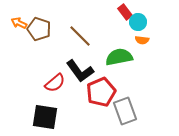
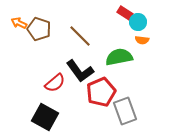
red rectangle: moved 1 px down; rotated 21 degrees counterclockwise
black square: rotated 20 degrees clockwise
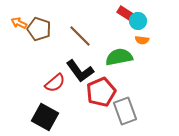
cyan circle: moved 1 px up
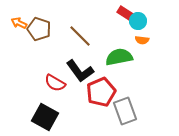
red semicircle: rotated 70 degrees clockwise
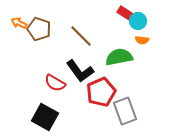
brown line: moved 1 px right
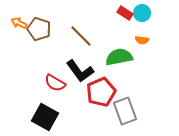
cyan circle: moved 4 px right, 8 px up
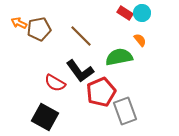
brown pentagon: rotated 30 degrees counterclockwise
orange semicircle: moved 2 px left; rotated 136 degrees counterclockwise
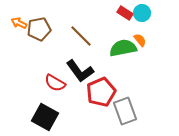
green semicircle: moved 4 px right, 9 px up
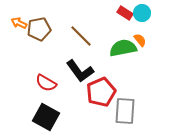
red semicircle: moved 9 px left
gray rectangle: rotated 24 degrees clockwise
black square: moved 1 px right
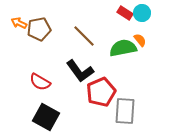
brown line: moved 3 px right
red semicircle: moved 6 px left, 1 px up
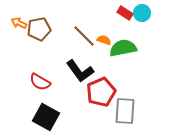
orange semicircle: moved 36 px left; rotated 32 degrees counterclockwise
